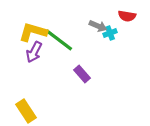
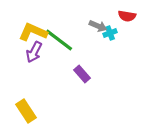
yellow L-shape: rotated 8 degrees clockwise
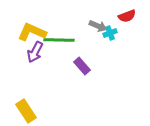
red semicircle: rotated 30 degrees counterclockwise
yellow L-shape: moved 1 px left
green line: rotated 36 degrees counterclockwise
purple arrow: moved 1 px right
purple rectangle: moved 8 px up
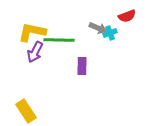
gray arrow: moved 2 px down
yellow L-shape: rotated 12 degrees counterclockwise
purple rectangle: rotated 42 degrees clockwise
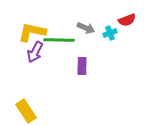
red semicircle: moved 4 px down
gray arrow: moved 12 px left
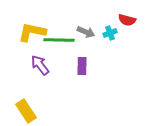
red semicircle: rotated 36 degrees clockwise
gray arrow: moved 4 px down
purple arrow: moved 5 px right, 13 px down; rotated 115 degrees clockwise
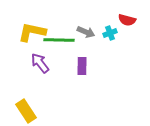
purple arrow: moved 2 px up
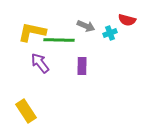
gray arrow: moved 6 px up
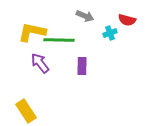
gray arrow: moved 1 px left, 10 px up
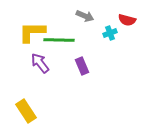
yellow L-shape: rotated 12 degrees counterclockwise
purple rectangle: rotated 24 degrees counterclockwise
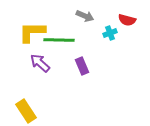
purple arrow: rotated 10 degrees counterclockwise
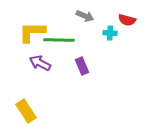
cyan cross: rotated 24 degrees clockwise
purple arrow: rotated 15 degrees counterclockwise
